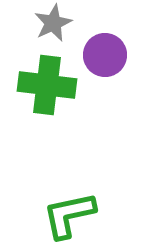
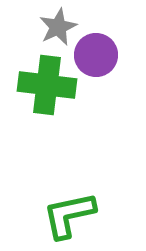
gray star: moved 5 px right, 4 px down
purple circle: moved 9 px left
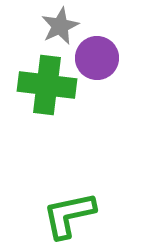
gray star: moved 2 px right, 1 px up
purple circle: moved 1 px right, 3 px down
